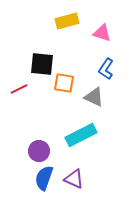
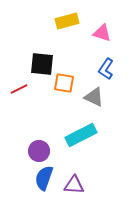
purple triangle: moved 6 px down; rotated 20 degrees counterclockwise
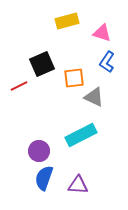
black square: rotated 30 degrees counterclockwise
blue L-shape: moved 1 px right, 7 px up
orange square: moved 10 px right, 5 px up; rotated 15 degrees counterclockwise
red line: moved 3 px up
purple triangle: moved 4 px right
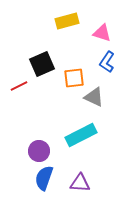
purple triangle: moved 2 px right, 2 px up
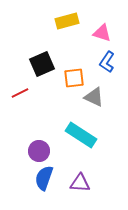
red line: moved 1 px right, 7 px down
cyan rectangle: rotated 60 degrees clockwise
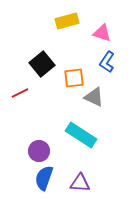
black square: rotated 15 degrees counterclockwise
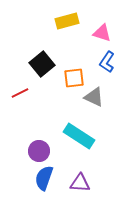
cyan rectangle: moved 2 px left, 1 px down
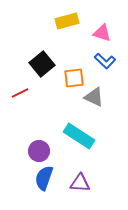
blue L-shape: moved 2 px left, 1 px up; rotated 80 degrees counterclockwise
